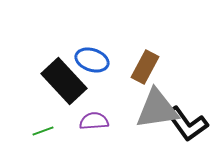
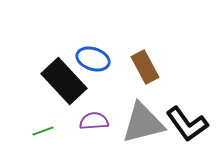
blue ellipse: moved 1 px right, 1 px up
brown rectangle: rotated 56 degrees counterclockwise
gray triangle: moved 14 px left, 14 px down; rotated 6 degrees counterclockwise
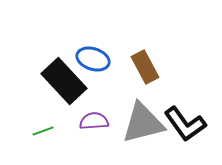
black L-shape: moved 2 px left
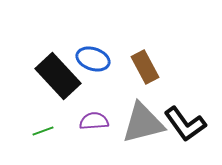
black rectangle: moved 6 px left, 5 px up
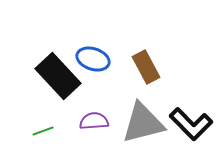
brown rectangle: moved 1 px right
black L-shape: moved 6 px right; rotated 9 degrees counterclockwise
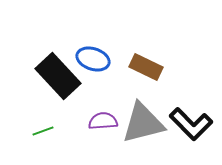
brown rectangle: rotated 36 degrees counterclockwise
purple semicircle: moved 9 px right
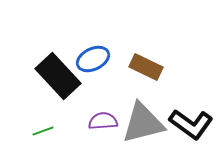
blue ellipse: rotated 44 degrees counterclockwise
black L-shape: rotated 9 degrees counterclockwise
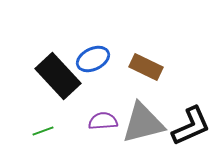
black L-shape: moved 2 px down; rotated 60 degrees counterclockwise
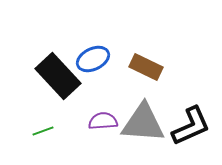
gray triangle: rotated 18 degrees clockwise
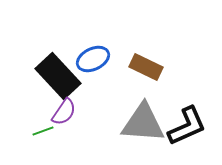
purple semicircle: moved 39 px left, 9 px up; rotated 128 degrees clockwise
black L-shape: moved 4 px left
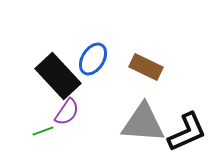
blue ellipse: rotated 32 degrees counterclockwise
purple semicircle: moved 3 px right
black L-shape: moved 6 px down
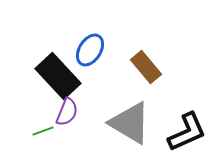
blue ellipse: moved 3 px left, 9 px up
brown rectangle: rotated 24 degrees clockwise
purple semicircle: rotated 12 degrees counterclockwise
gray triangle: moved 13 px left; rotated 27 degrees clockwise
